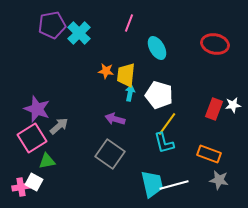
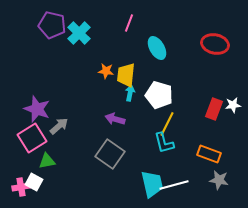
purple pentagon: rotated 24 degrees clockwise
yellow line: rotated 10 degrees counterclockwise
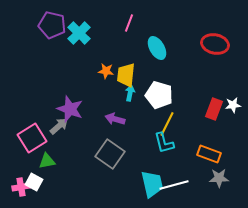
purple star: moved 33 px right
gray star: moved 2 px up; rotated 12 degrees counterclockwise
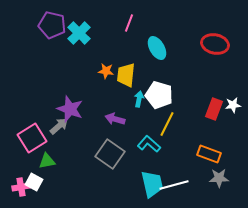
cyan arrow: moved 9 px right, 6 px down
cyan L-shape: moved 15 px left, 1 px down; rotated 145 degrees clockwise
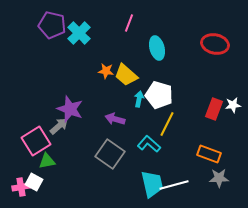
cyan ellipse: rotated 15 degrees clockwise
yellow trapezoid: rotated 55 degrees counterclockwise
pink square: moved 4 px right, 3 px down
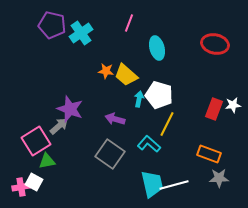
cyan cross: moved 2 px right; rotated 10 degrees clockwise
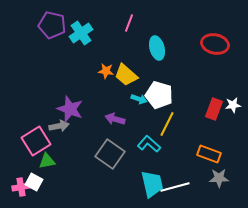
cyan arrow: rotated 98 degrees clockwise
gray arrow: rotated 30 degrees clockwise
white line: moved 1 px right, 2 px down
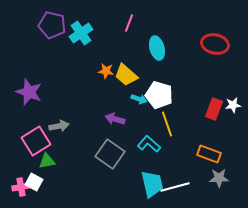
purple star: moved 41 px left, 17 px up
yellow line: rotated 45 degrees counterclockwise
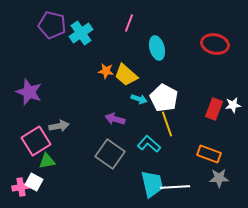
white pentagon: moved 5 px right, 3 px down; rotated 12 degrees clockwise
white line: rotated 12 degrees clockwise
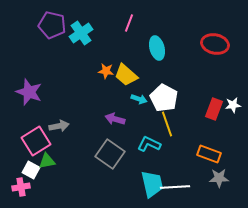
cyan L-shape: rotated 15 degrees counterclockwise
white square: moved 3 px left, 12 px up
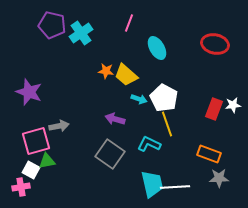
cyan ellipse: rotated 15 degrees counterclockwise
pink square: rotated 16 degrees clockwise
